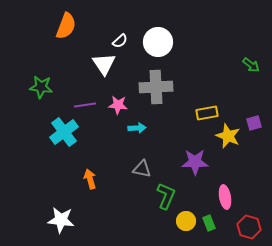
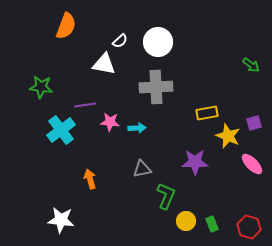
white triangle: rotated 45 degrees counterclockwise
pink star: moved 8 px left, 17 px down
cyan cross: moved 3 px left, 2 px up
gray triangle: rotated 24 degrees counterclockwise
pink ellipse: moved 27 px right, 33 px up; rotated 35 degrees counterclockwise
green rectangle: moved 3 px right, 1 px down
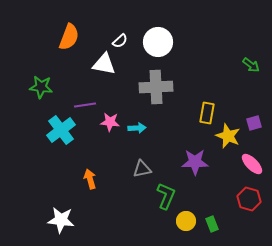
orange semicircle: moved 3 px right, 11 px down
yellow rectangle: rotated 70 degrees counterclockwise
red hexagon: moved 28 px up
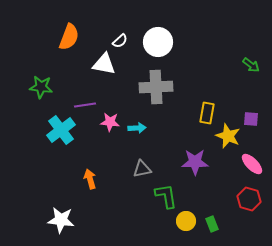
purple square: moved 3 px left, 4 px up; rotated 21 degrees clockwise
green L-shape: rotated 32 degrees counterclockwise
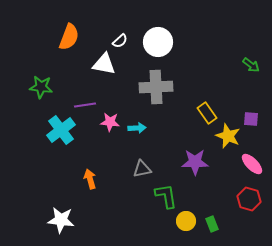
yellow rectangle: rotated 45 degrees counterclockwise
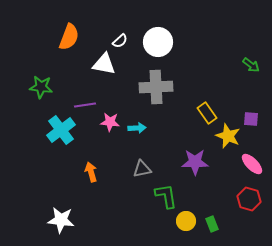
orange arrow: moved 1 px right, 7 px up
